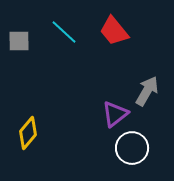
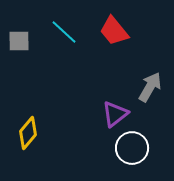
gray arrow: moved 3 px right, 4 px up
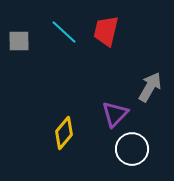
red trapezoid: moved 8 px left; rotated 52 degrees clockwise
purple triangle: rotated 8 degrees counterclockwise
yellow diamond: moved 36 px right
white circle: moved 1 px down
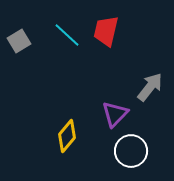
cyan line: moved 3 px right, 3 px down
gray square: rotated 30 degrees counterclockwise
gray arrow: rotated 8 degrees clockwise
yellow diamond: moved 3 px right, 3 px down
white circle: moved 1 px left, 2 px down
